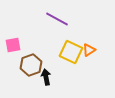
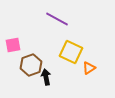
orange triangle: moved 18 px down
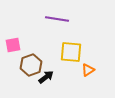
purple line: rotated 20 degrees counterclockwise
yellow square: rotated 20 degrees counterclockwise
orange triangle: moved 1 px left, 2 px down
black arrow: rotated 63 degrees clockwise
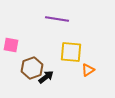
pink square: moved 2 px left; rotated 21 degrees clockwise
brown hexagon: moved 1 px right, 3 px down
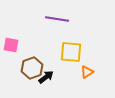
orange triangle: moved 1 px left, 2 px down
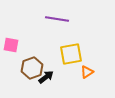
yellow square: moved 2 px down; rotated 15 degrees counterclockwise
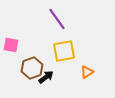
purple line: rotated 45 degrees clockwise
yellow square: moved 7 px left, 3 px up
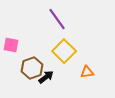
yellow square: rotated 35 degrees counterclockwise
orange triangle: rotated 24 degrees clockwise
